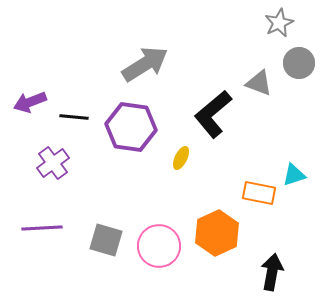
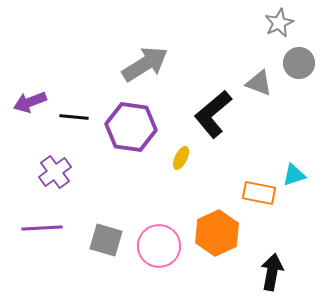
purple cross: moved 2 px right, 9 px down
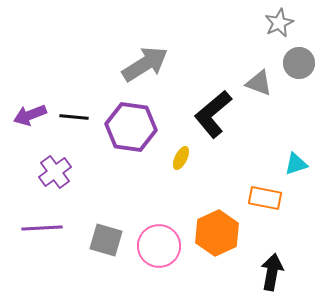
purple arrow: moved 13 px down
cyan triangle: moved 2 px right, 11 px up
orange rectangle: moved 6 px right, 5 px down
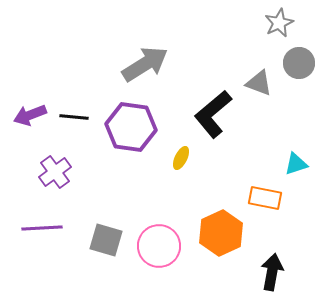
orange hexagon: moved 4 px right
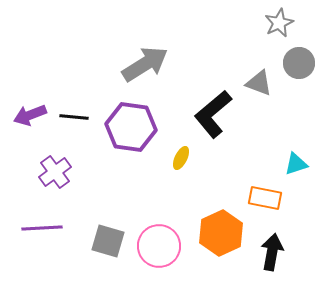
gray square: moved 2 px right, 1 px down
black arrow: moved 20 px up
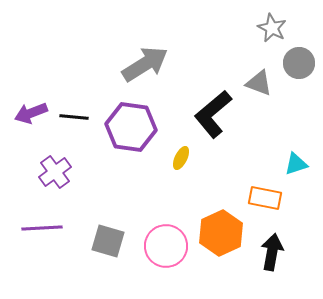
gray star: moved 7 px left, 5 px down; rotated 20 degrees counterclockwise
purple arrow: moved 1 px right, 2 px up
pink circle: moved 7 px right
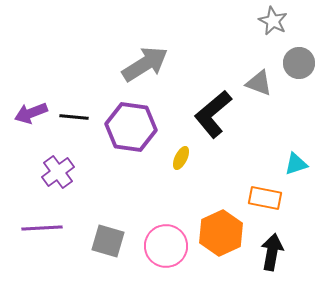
gray star: moved 1 px right, 7 px up
purple cross: moved 3 px right
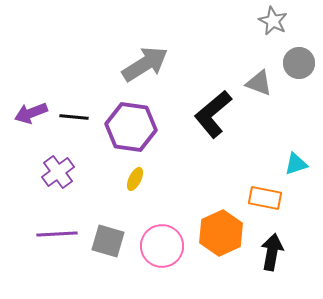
yellow ellipse: moved 46 px left, 21 px down
purple line: moved 15 px right, 6 px down
pink circle: moved 4 px left
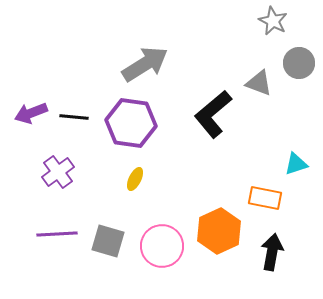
purple hexagon: moved 4 px up
orange hexagon: moved 2 px left, 2 px up
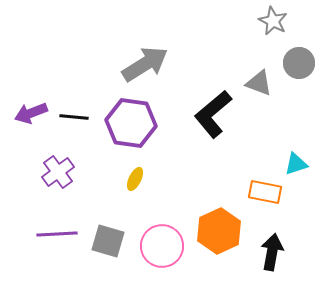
orange rectangle: moved 6 px up
